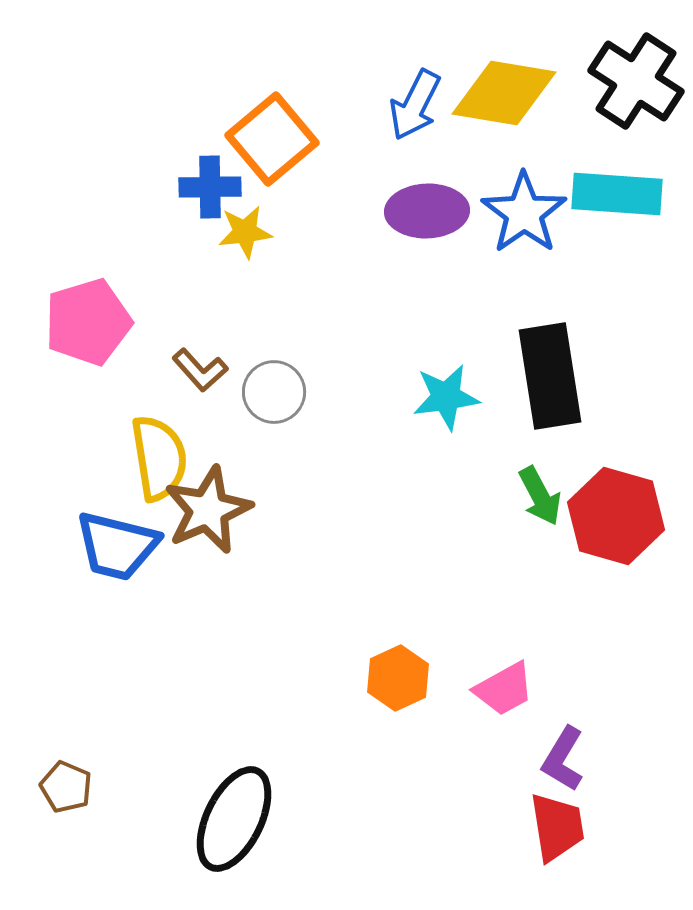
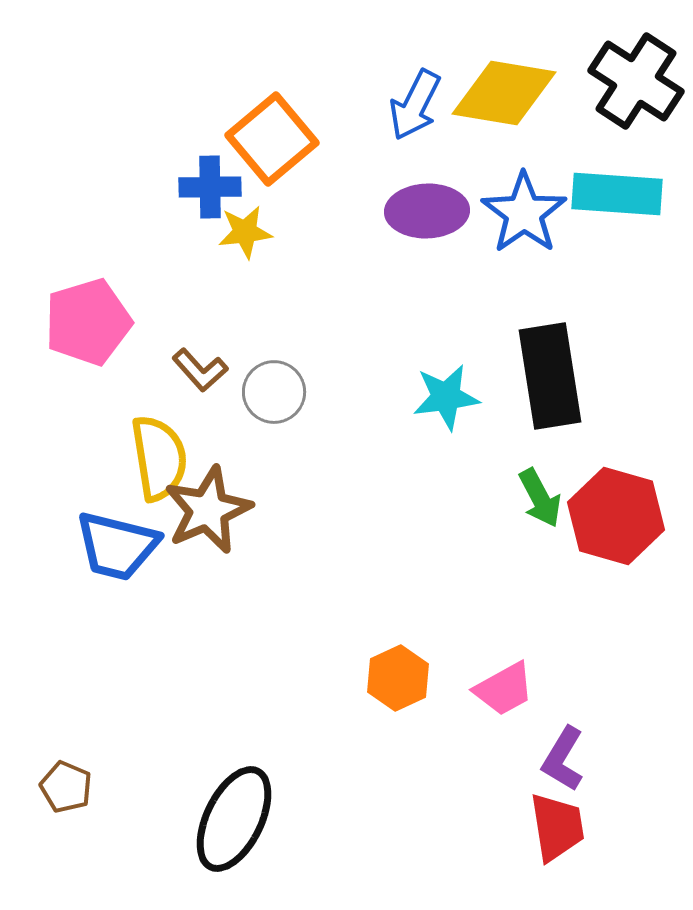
green arrow: moved 2 px down
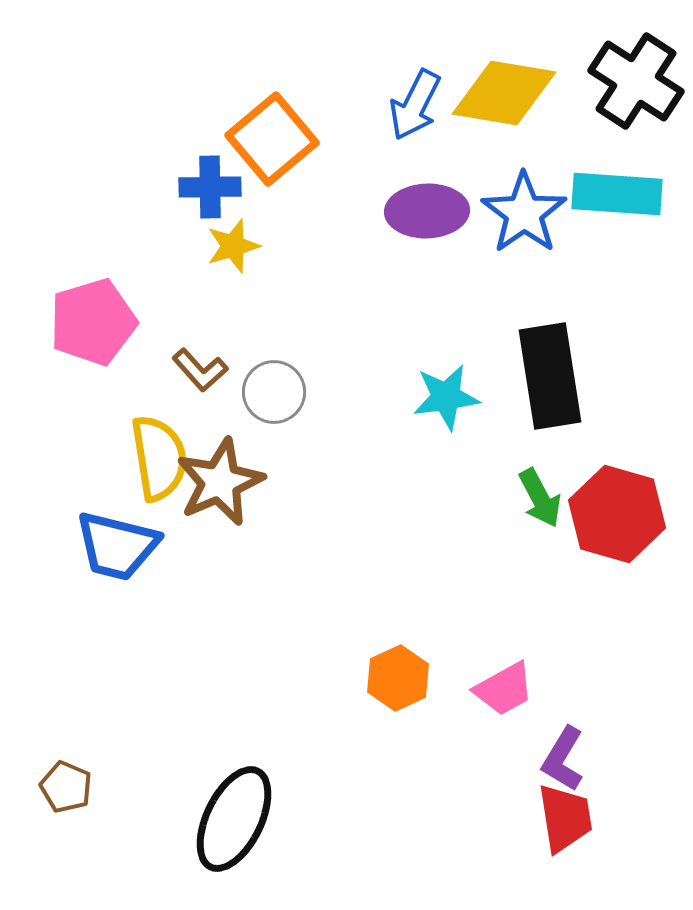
yellow star: moved 12 px left, 14 px down; rotated 10 degrees counterclockwise
pink pentagon: moved 5 px right
brown star: moved 12 px right, 28 px up
red hexagon: moved 1 px right, 2 px up
red trapezoid: moved 8 px right, 9 px up
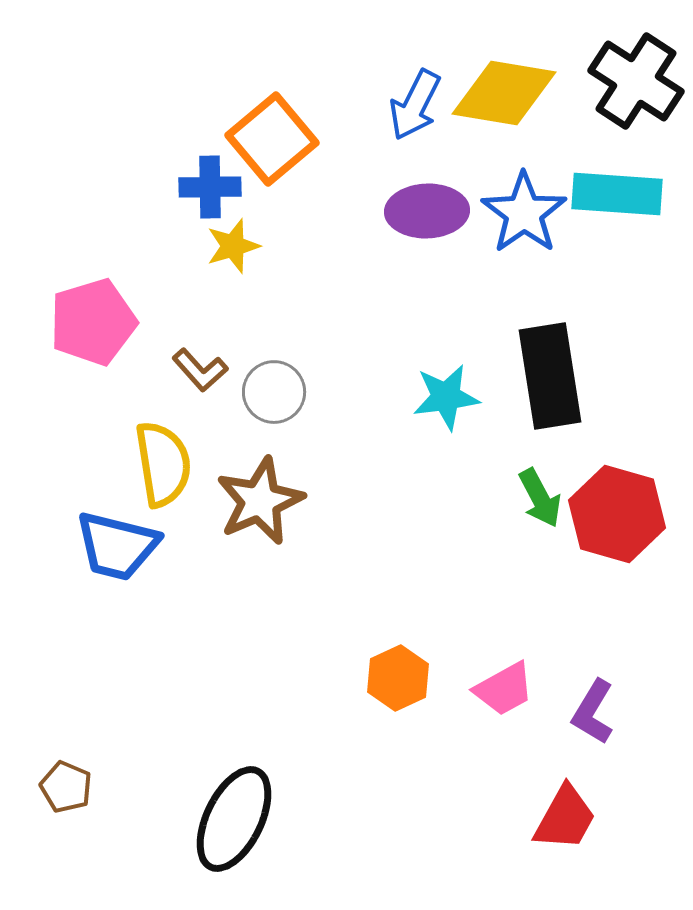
yellow semicircle: moved 4 px right, 6 px down
brown star: moved 40 px right, 19 px down
purple L-shape: moved 30 px right, 47 px up
red trapezoid: rotated 38 degrees clockwise
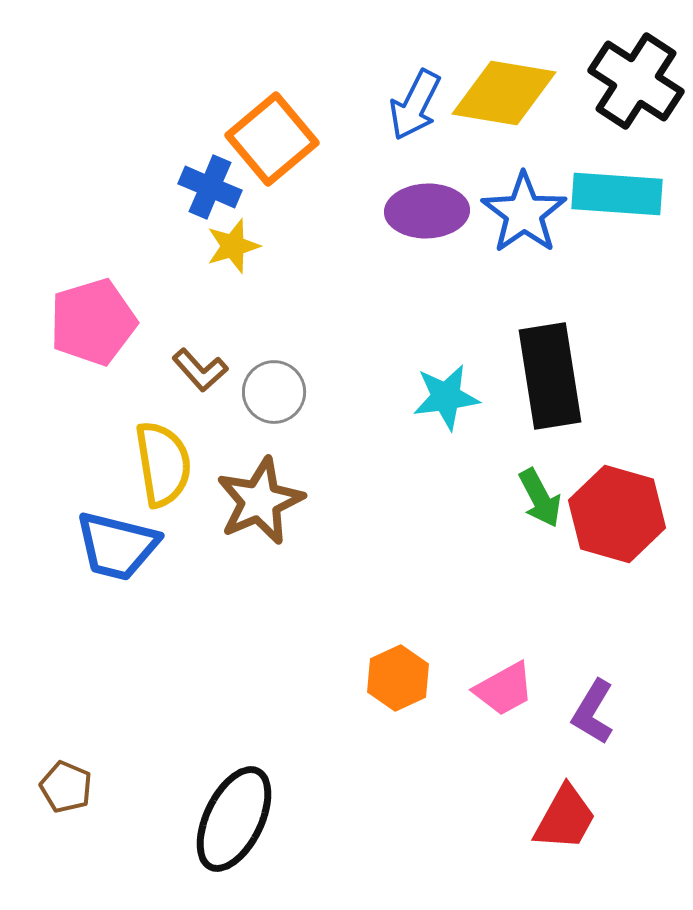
blue cross: rotated 24 degrees clockwise
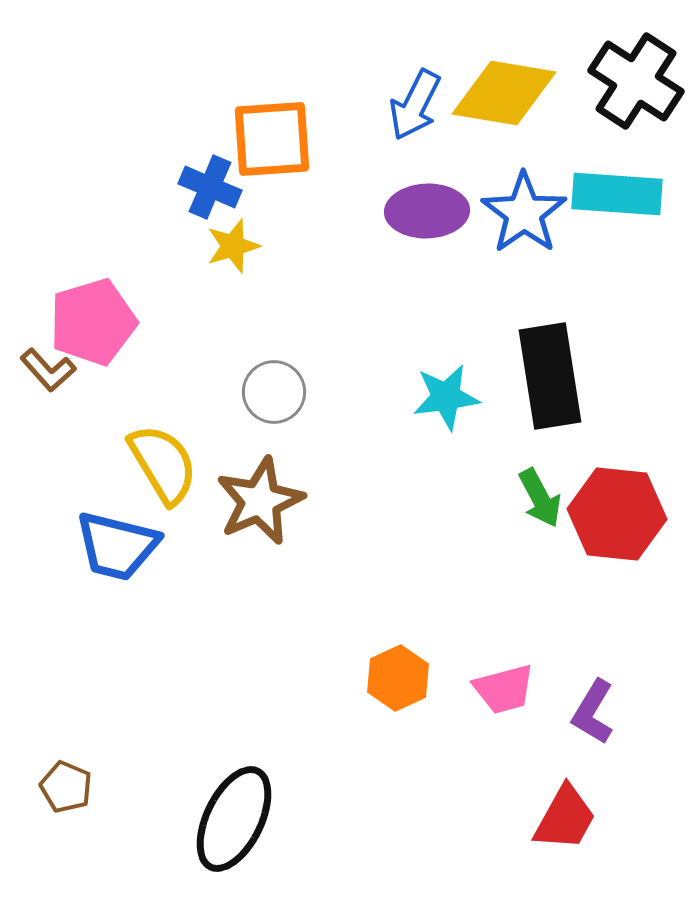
orange square: rotated 36 degrees clockwise
brown L-shape: moved 152 px left
yellow semicircle: rotated 22 degrees counterclockwise
red hexagon: rotated 10 degrees counterclockwise
pink trapezoid: rotated 14 degrees clockwise
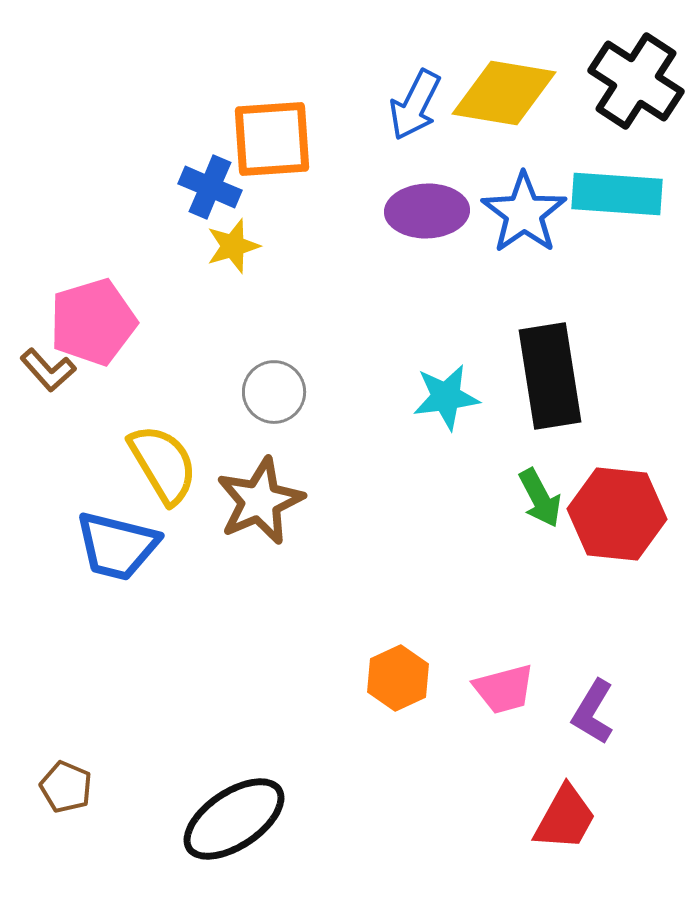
black ellipse: rotated 30 degrees clockwise
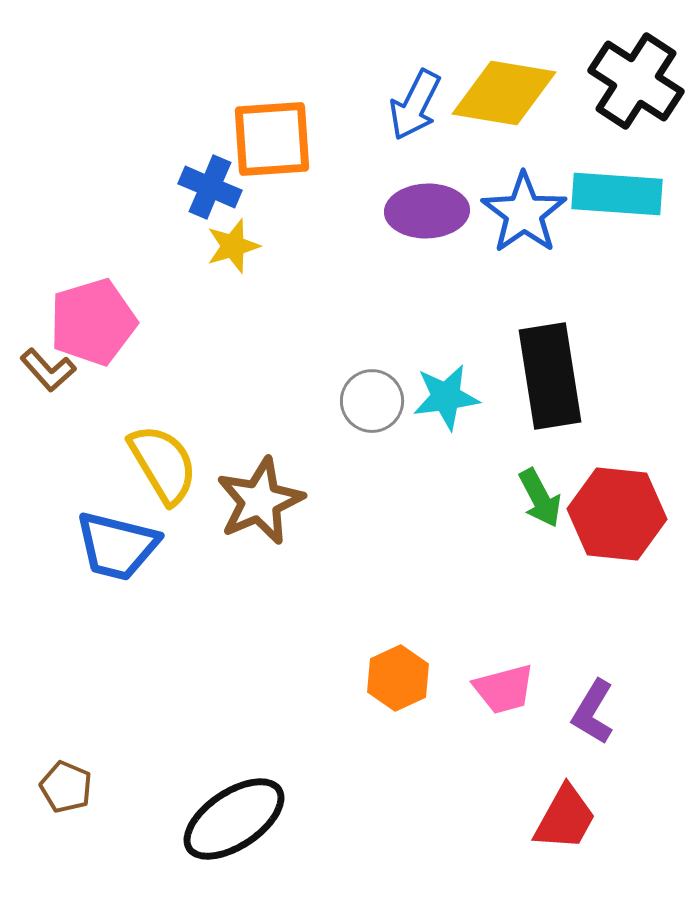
gray circle: moved 98 px right, 9 px down
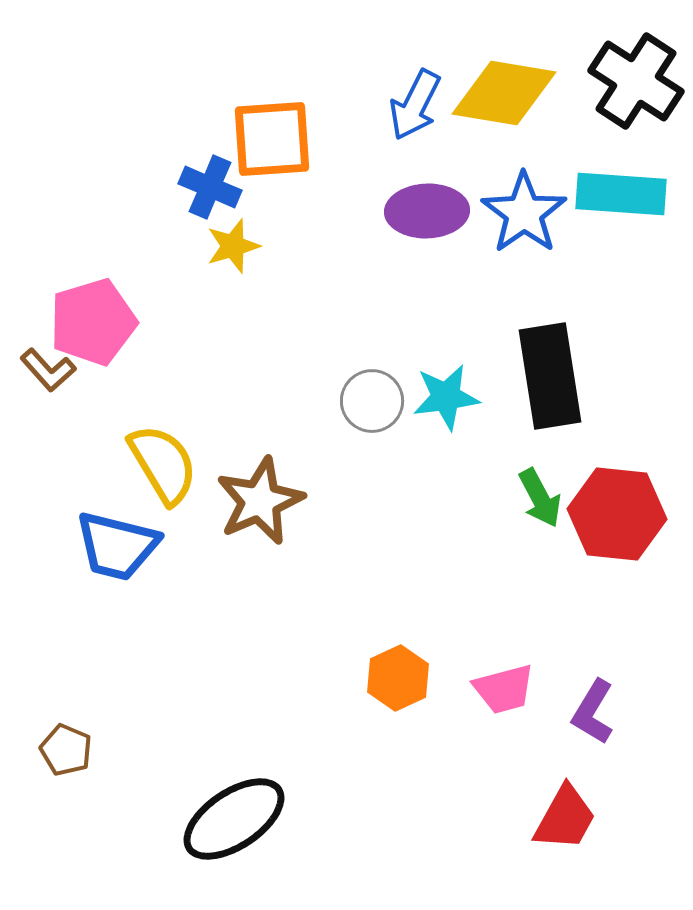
cyan rectangle: moved 4 px right
brown pentagon: moved 37 px up
